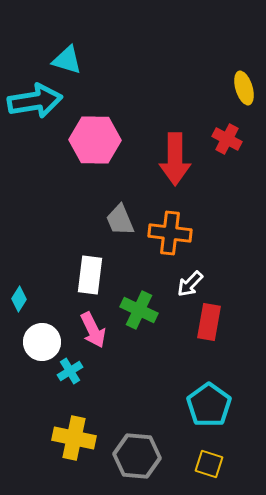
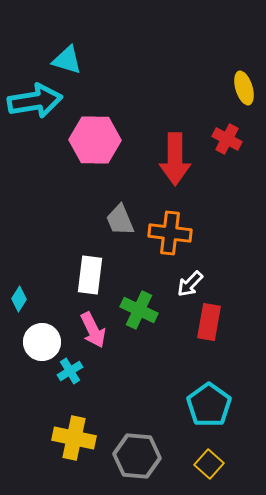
yellow square: rotated 24 degrees clockwise
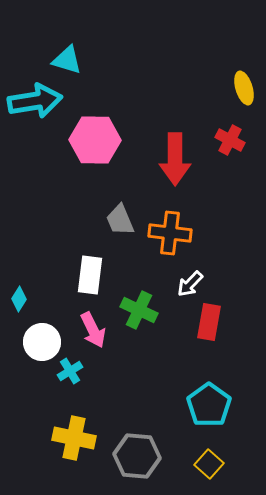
red cross: moved 3 px right, 1 px down
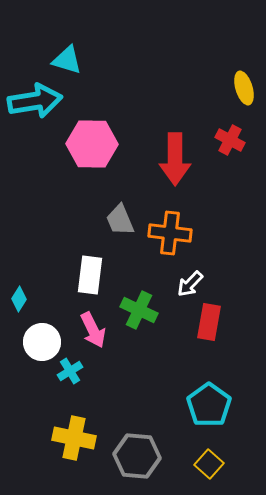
pink hexagon: moved 3 px left, 4 px down
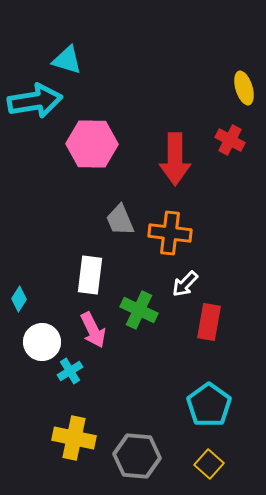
white arrow: moved 5 px left
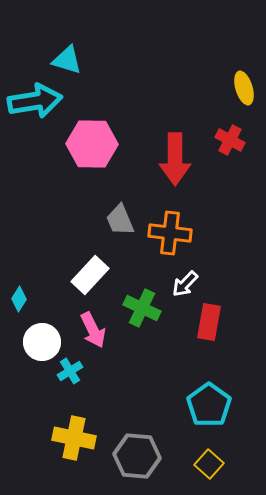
white rectangle: rotated 36 degrees clockwise
green cross: moved 3 px right, 2 px up
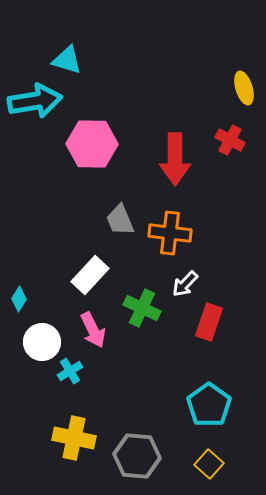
red rectangle: rotated 9 degrees clockwise
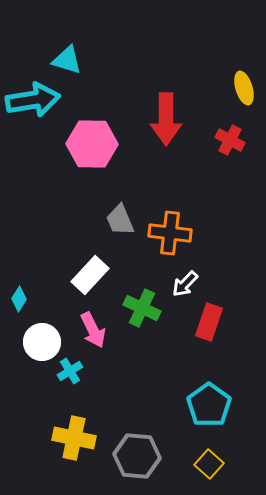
cyan arrow: moved 2 px left, 1 px up
red arrow: moved 9 px left, 40 px up
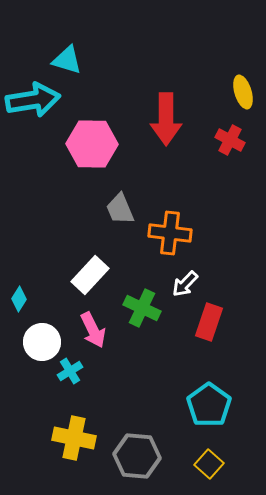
yellow ellipse: moved 1 px left, 4 px down
gray trapezoid: moved 11 px up
